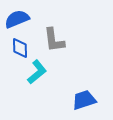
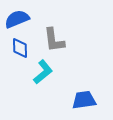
cyan L-shape: moved 6 px right
blue trapezoid: rotated 10 degrees clockwise
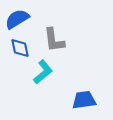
blue semicircle: rotated 10 degrees counterclockwise
blue diamond: rotated 10 degrees counterclockwise
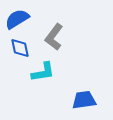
gray L-shape: moved 3 px up; rotated 44 degrees clockwise
cyan L-shape: rotated 30 degrees clockwise
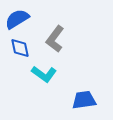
gray L-shape: moved 1 px right, 2 px down
cyan L-shape: moved 1 px right, 2 px down; rotated 45 degrees clockwise
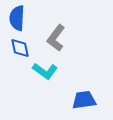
blue semicircle: moved 1 px up; rotated 55 degrees counterclockwise
gray L-shape: moved 1 px right, 1 px up
cyan L-shape: moved 1 px right, 3 px up
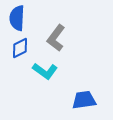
blue diamond: rotated 75 degrees clockwise
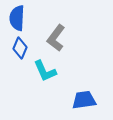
blue diamond: rotated 40 degrees counterclockwise
cyan L-shape: rotated 30 degrees clockwise
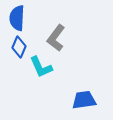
blue diamond: moved 1 px left, 1 px up
cyan L-shape: moved 4 px left, 4 px up
